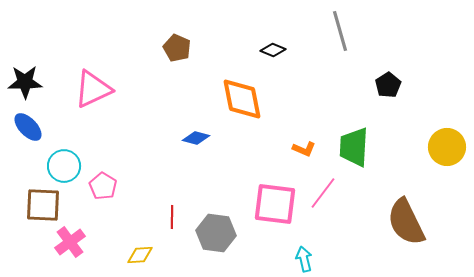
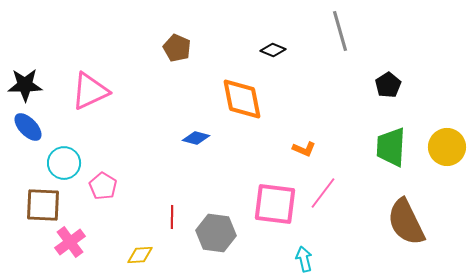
black star: moved 3 px down
pink triangle: moved 3 px left, 2 px down
green trapezoid: moved 37 px right
cyan circle: moved 3 px up
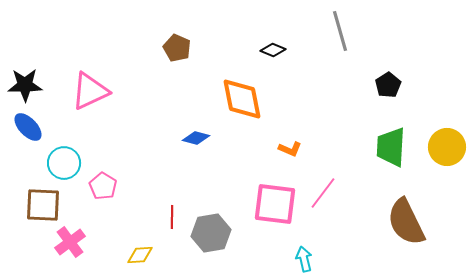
orange L-shape: moved 14 px left
gray hexagon: moved 5 px left; rotated 18 degrees counterclockwise
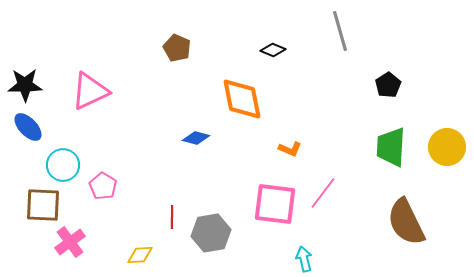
cyan circle: moved 1 px left, 2 px down
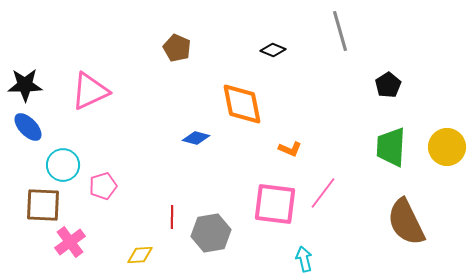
orange diamond: moved 5 px down
pink pentagon: rotated 24 degrees clockwise
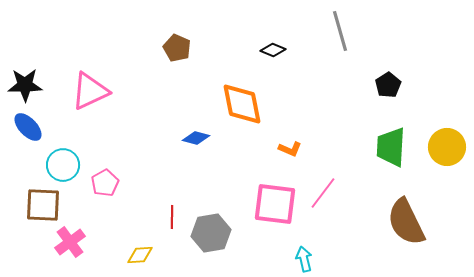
pink pentagon: moved 2 px right, 3 px up; rotated 12 degrees counterclockwise
